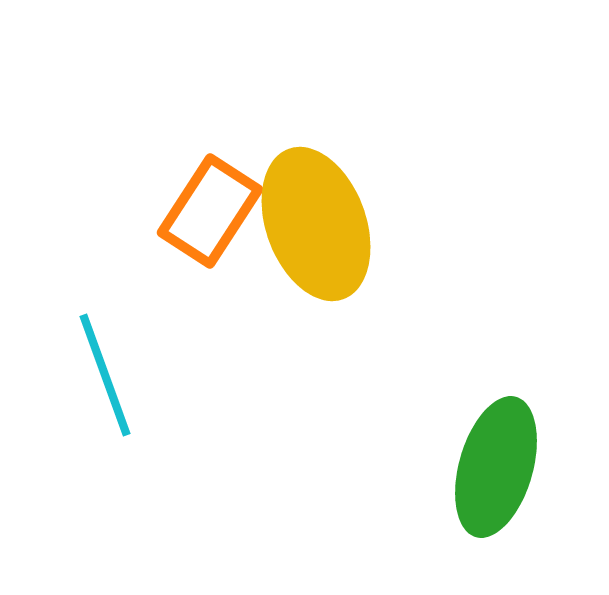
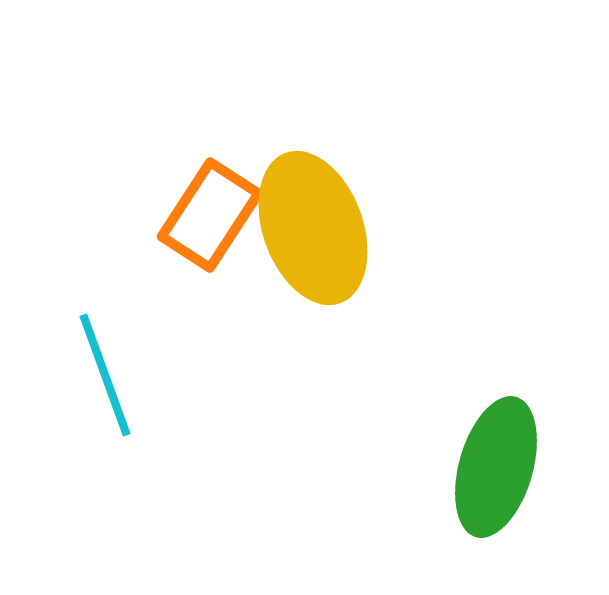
orange rectangle: moved 4 px down
yellow ellipse: moved 3 px left, 4 px down
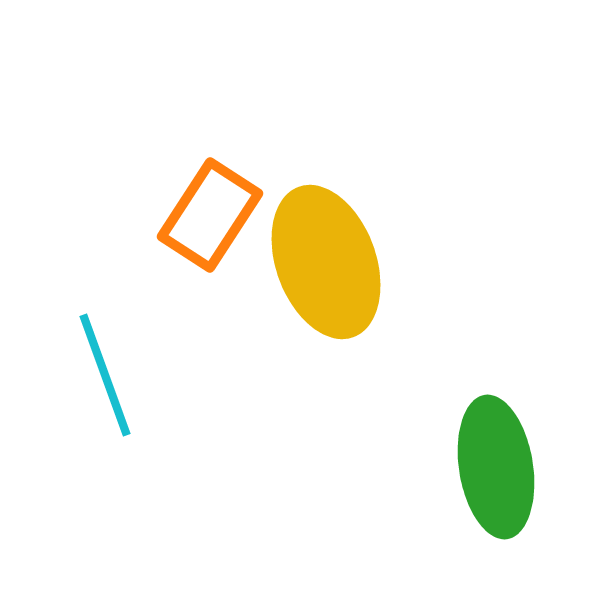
yellow ellipse: moved 13 px right, 34 px down
green ellipse: rotated 25 degrees counterclockwise
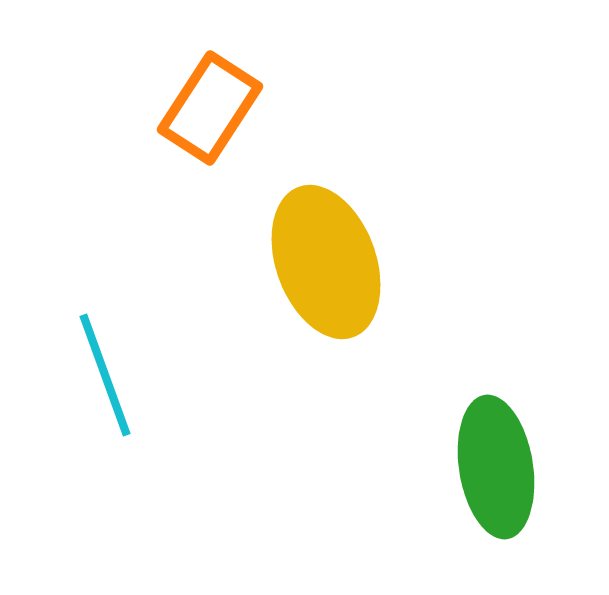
orange rectangle: moved 107 px up
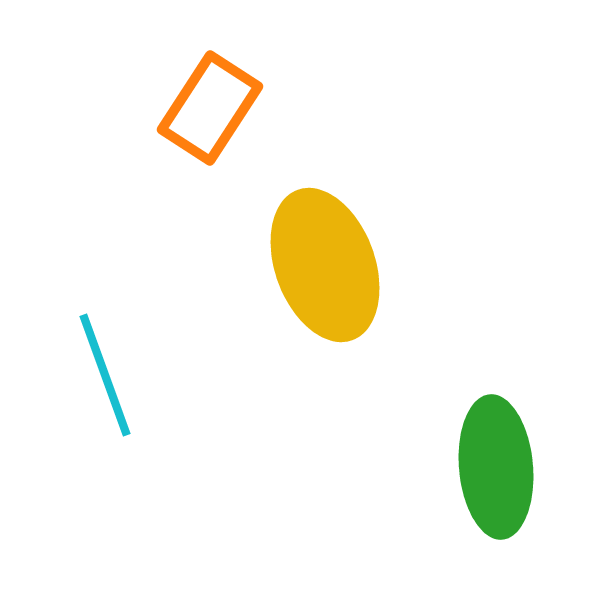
yellow ellipse: moved 1 px left, 3 px down
green ellipse: rotated 4 degrees clockwise
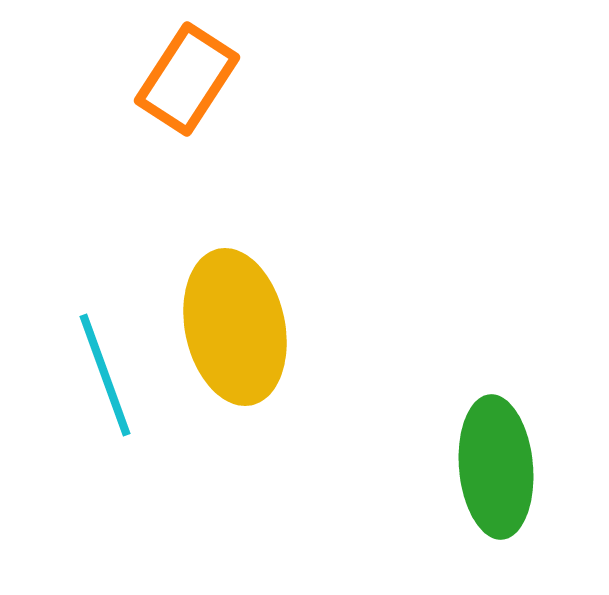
orange rectangle: moved 23 px left, 29 px up
yellow ellipse: moved 90 px left, 62 px down; rotated 8 degrees clockwise
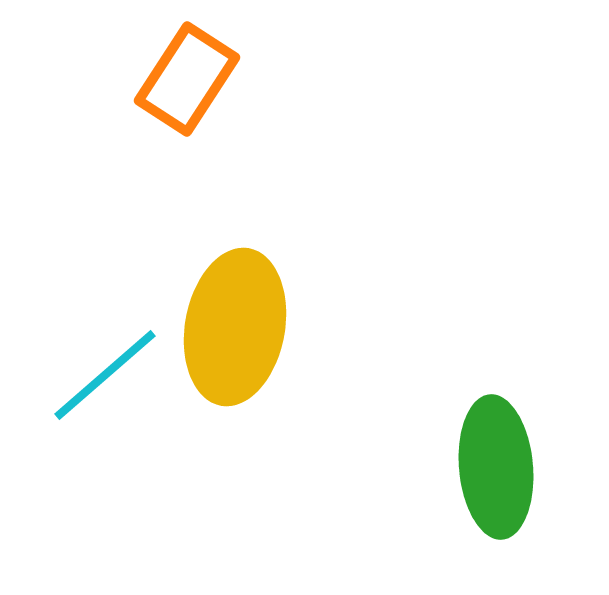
yellow ellipse: rotated 22 degrees clockwise
cyan line: rotated 69 degrees clockwise
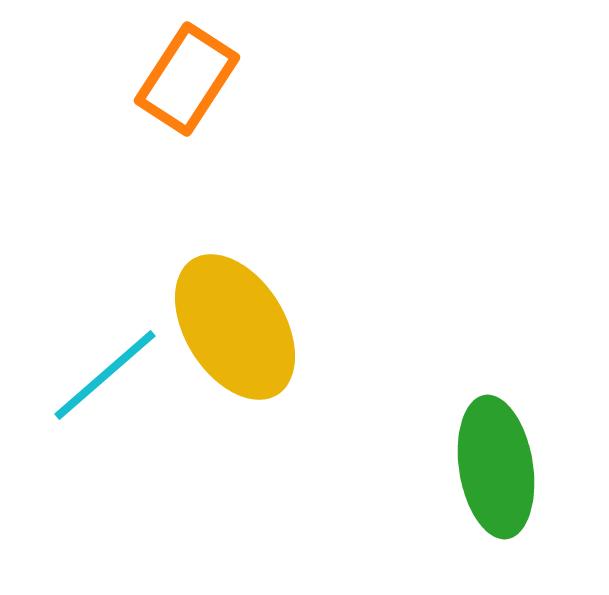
yellow ellipse: rotated 42 degrees counterclockwise
green ellipse: rotated 4 degrees counterclockwise
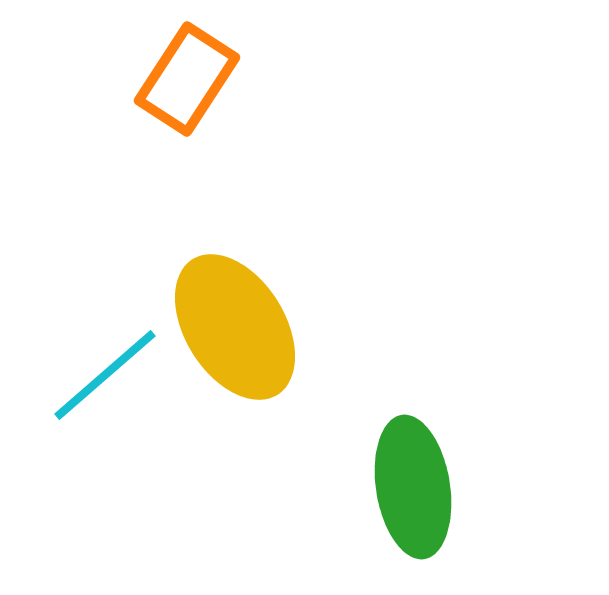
green ellipse: moved 83 px left, 20 px down
